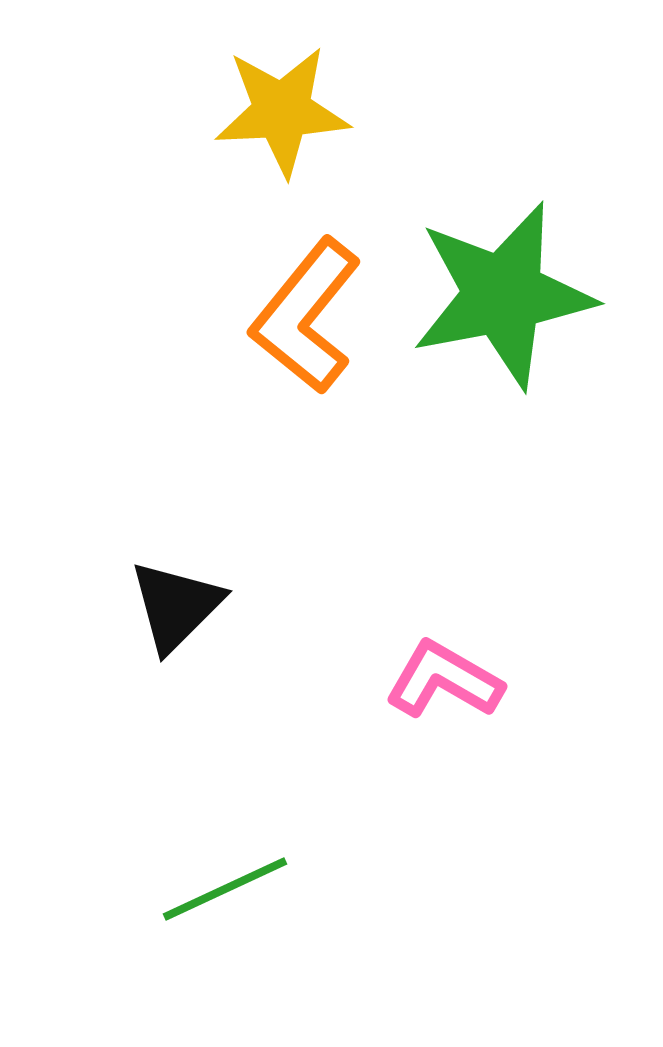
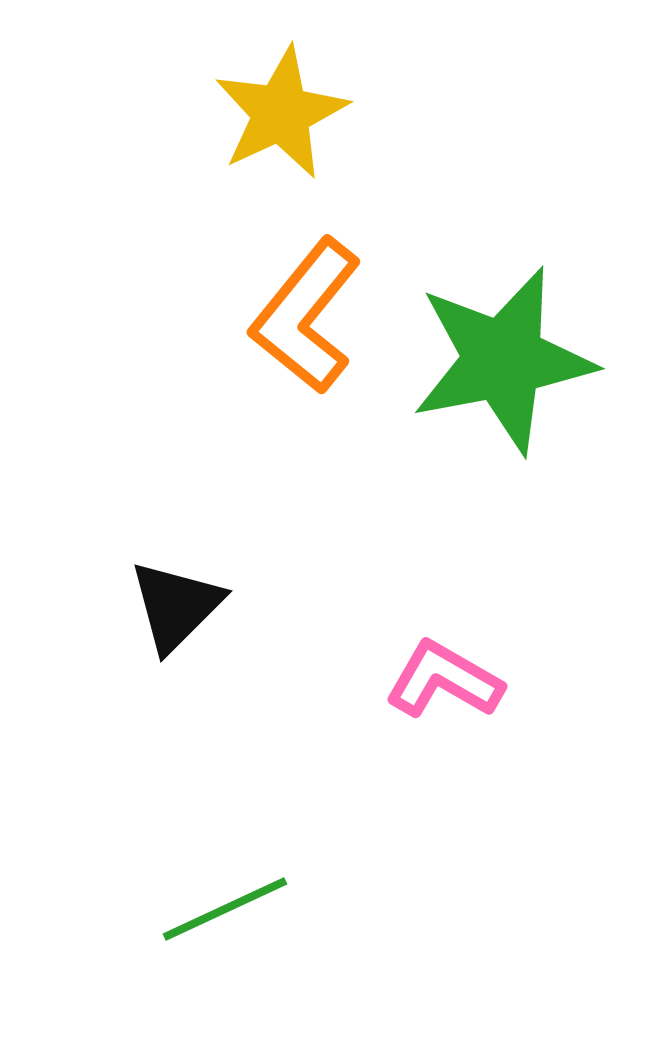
yellow star: moved 1 px left, 2 px down; rotated 22 degrees counterclockwise
green star: moved 65 px down
green line: moved 20 px down
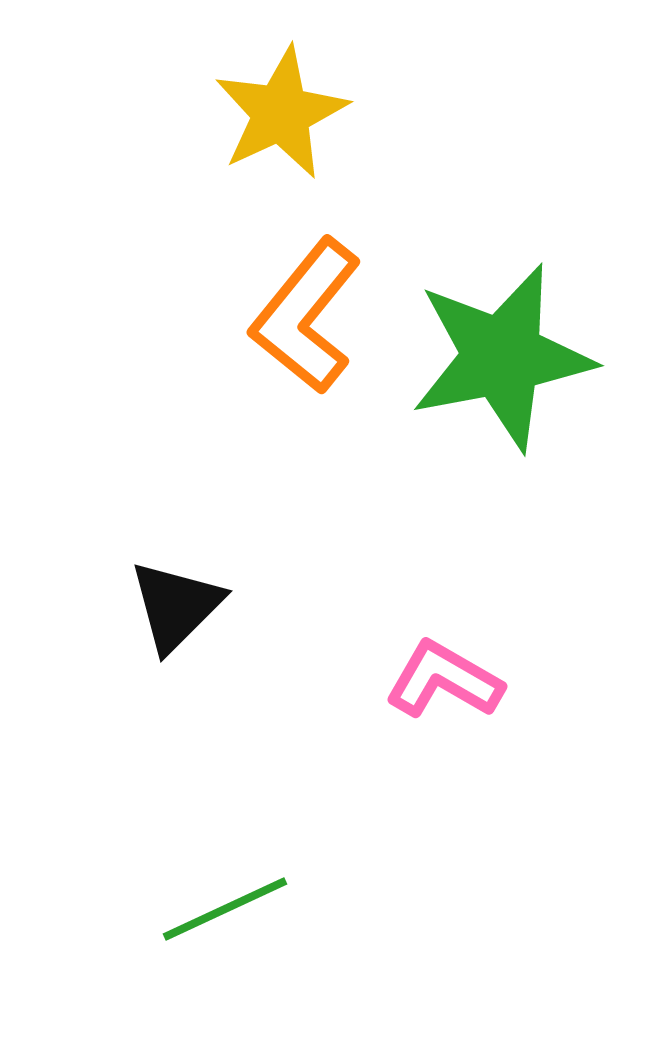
green star: moved 1 px left, 3 px up
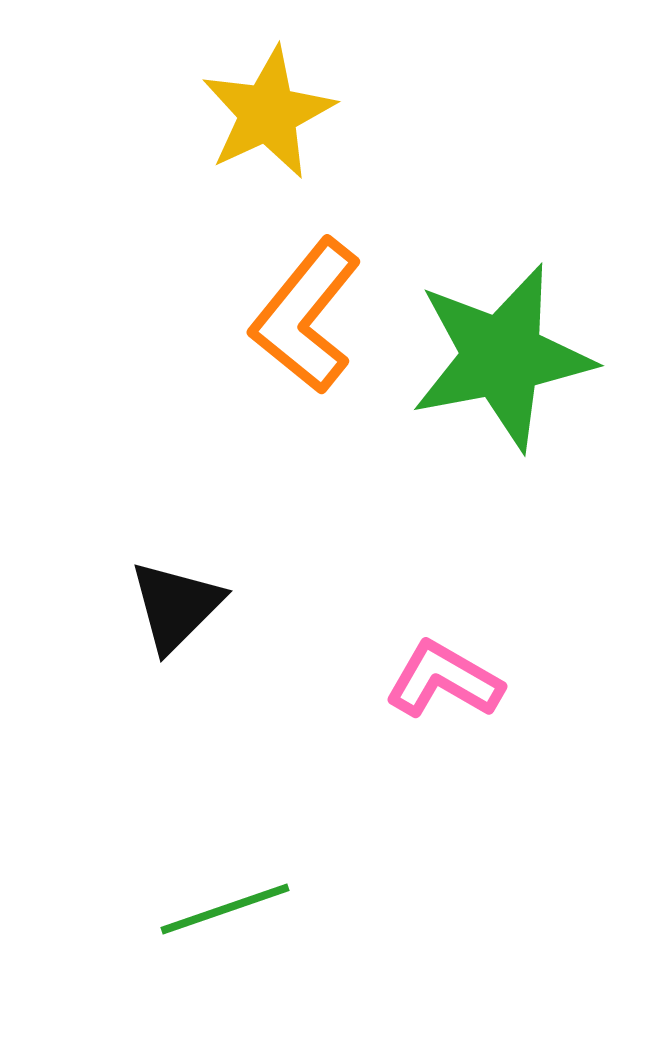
yellow star: moved 13 px left
green line: rotated 6 degrees clockwise
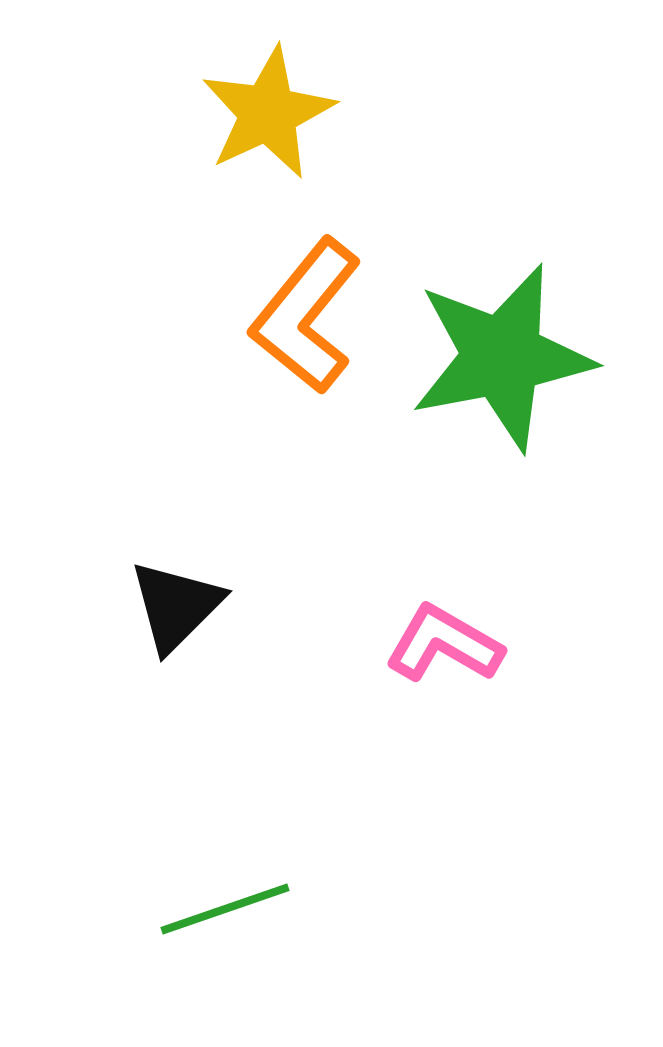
pink L-shape: moved 36 px up
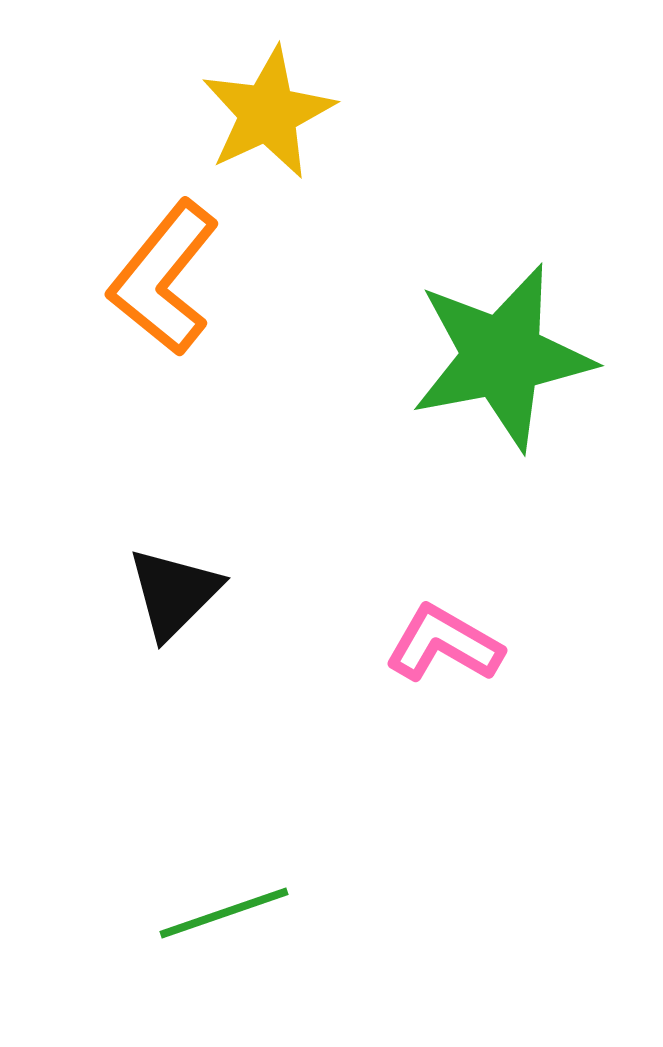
orange L-shape: moved 142 px left, 38 px up
black triangle: moved 2 px left, 13 px up
green line: moved 1 px left, 4 px down
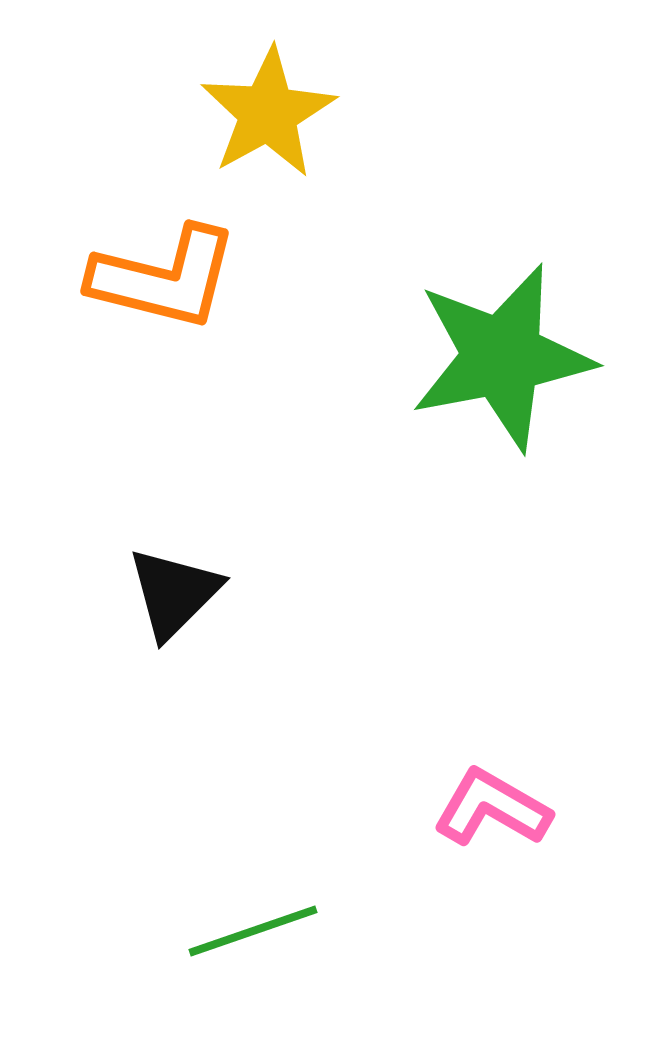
yellow star: rotated 4 degrees counterclockwise
orange L-shape: rotated 115 degrees counterclockwise
pink L-shape: moved 48 px right, 164 px down
green line: moved 29 px right, 18 px down
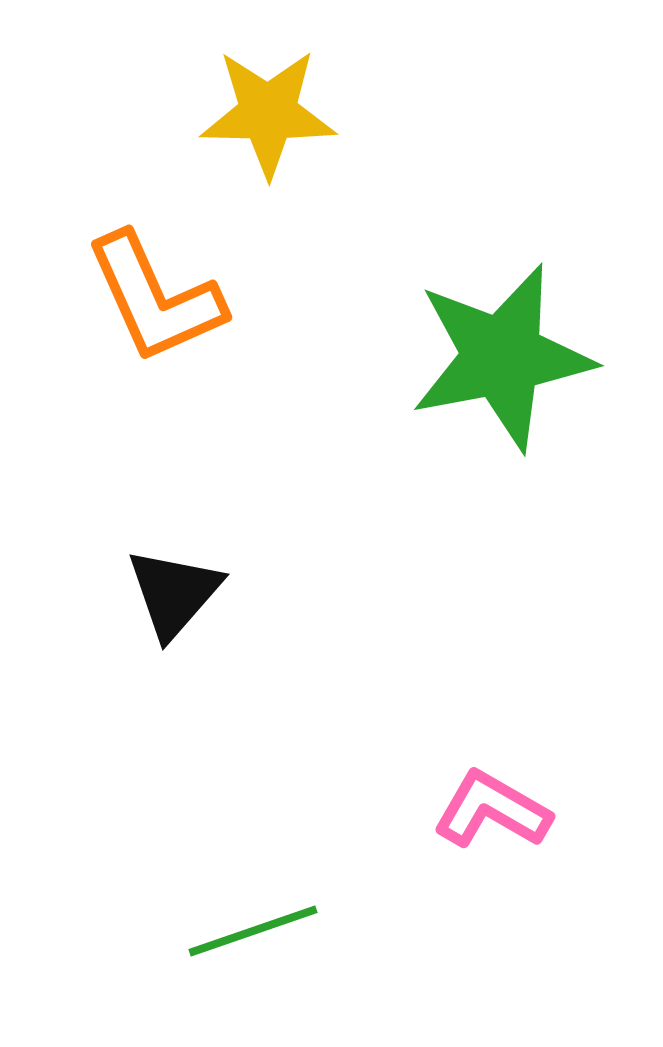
yellow star: rotated 30 degrees clockwise
orange L-shape: moved 9 px left, 20 px down; rotated 52 degrees clockwise
black triangle: rotated 4 degrees counterclockwise
pink L-shape: moved 2 px down
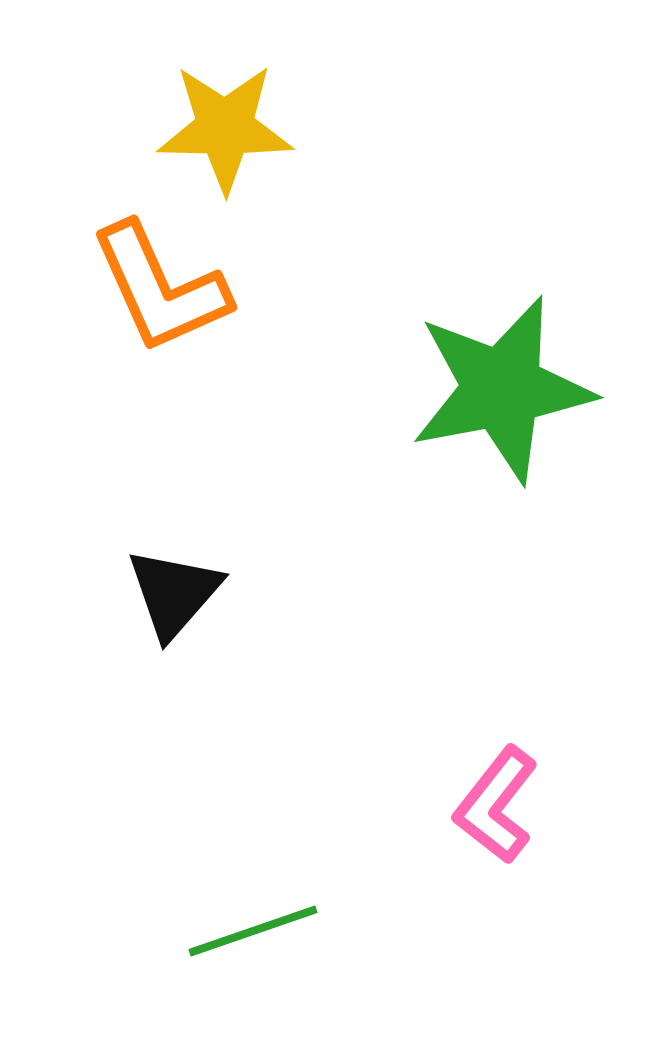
yellow star: moved 43 px left, 15 px down
orange L-shape: moved 5 px right, 10 px up
green star: moved 32 px down
pink L-shape: moved 4 px right, 5 px up; rotated 82 degrees counterclockwise
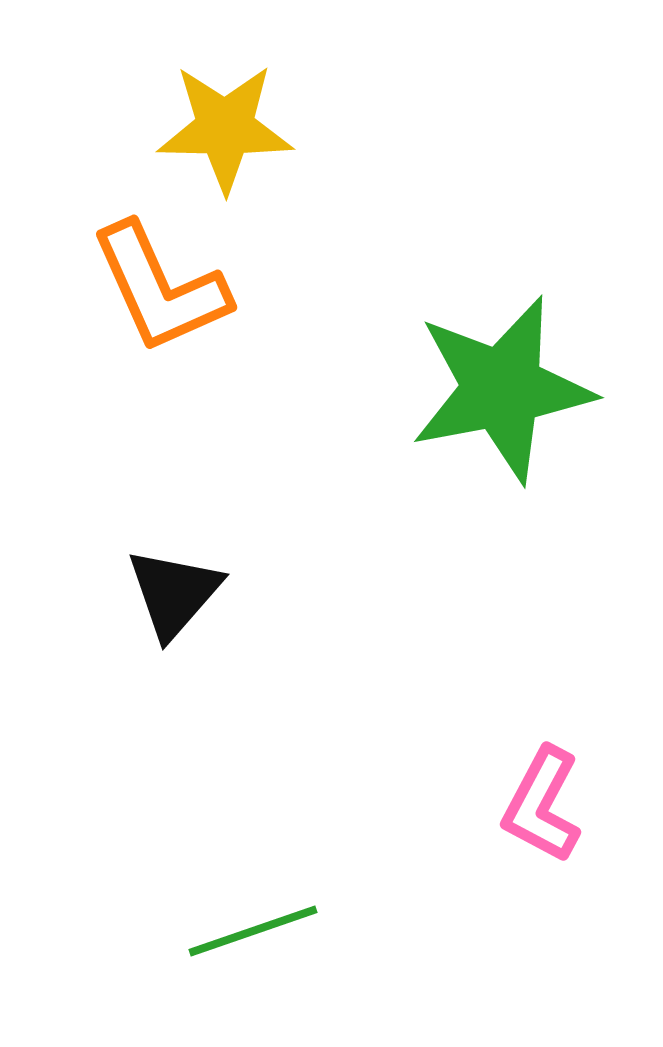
pink L-shape: moved 46 px right; rotated 10 degrees counterclockwise
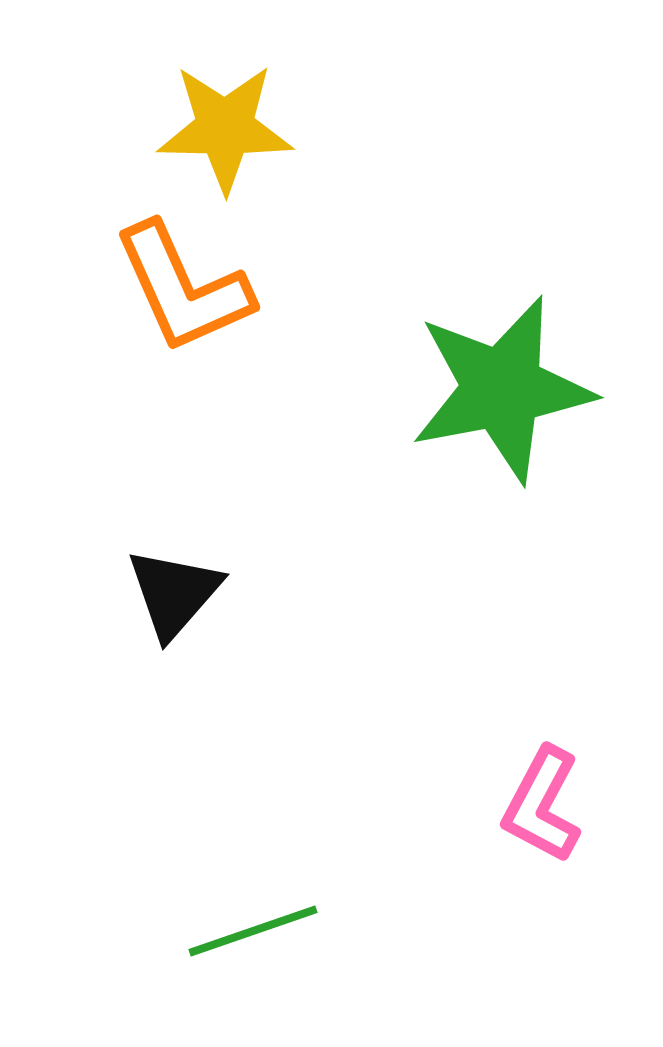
orange L-shape: moved 23 px right
